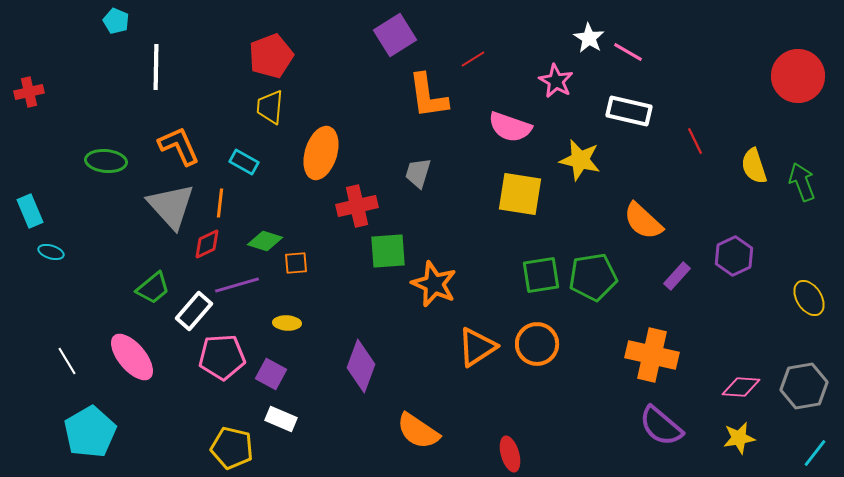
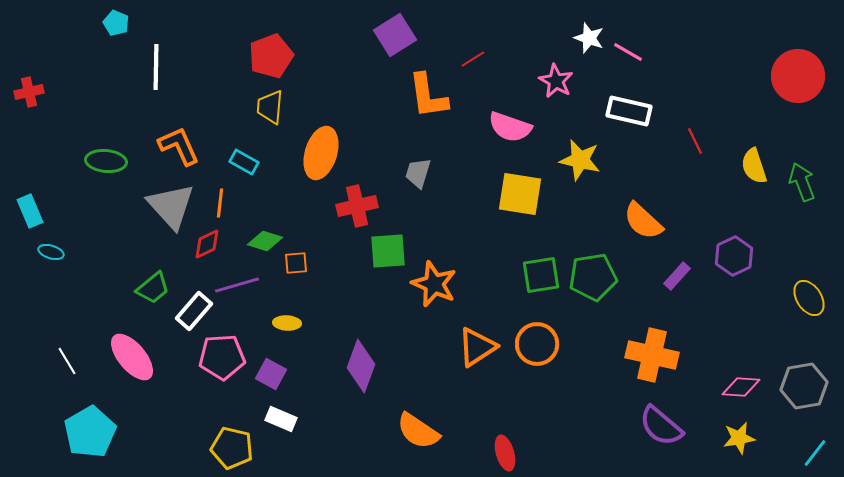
cyan pentagon at (116, 21): moved 2 px down
white star at (589, 38): rotated 12 degrees counterclockwise
red ellipse at (510, 454): moved 5 px left, 1 px up
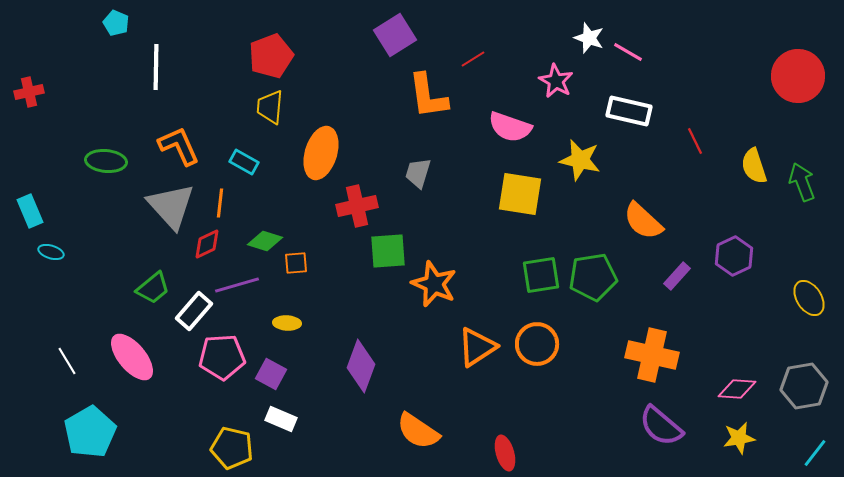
pink diamond at (741, 387): moved 4 px left, 2 px down
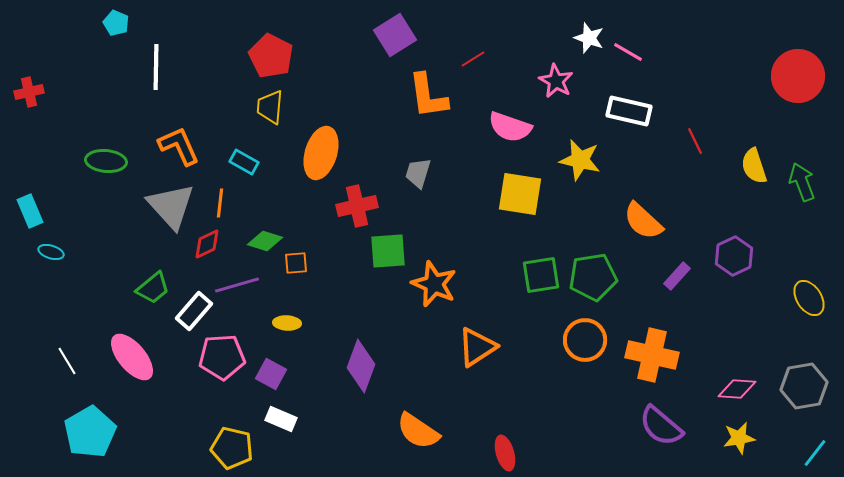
red pentagon at (271, 56): rotated 24 degrees counterclockwise
orange circle at (537, 344): moved 48 px right, 4 px up
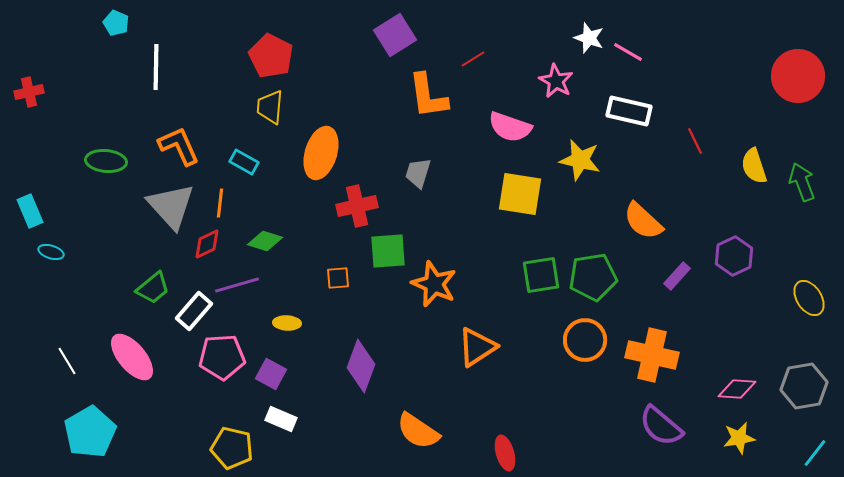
orange square at (296, 263): moved 42 px right, 15 px down
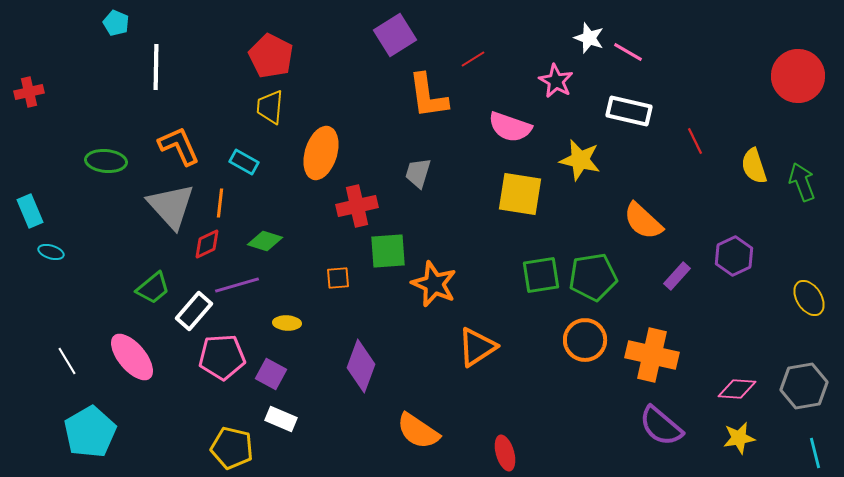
cyan line at (815, 453): rotated 52 degrees counterclockwise
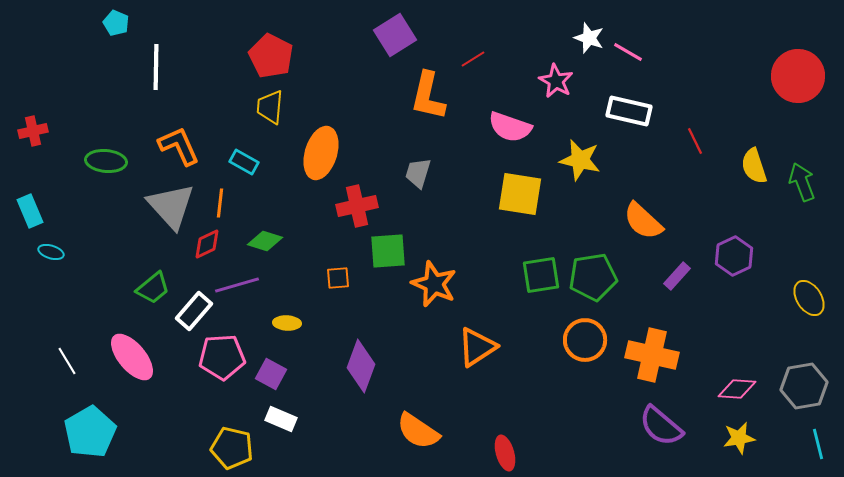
red cross at (29, 92): moved 4 px right, 39 px down
orange L-shape at (428, 96): rotated 21 degrees clockwise
cyan line at (815, 453): moved 3 px right, 9 px up
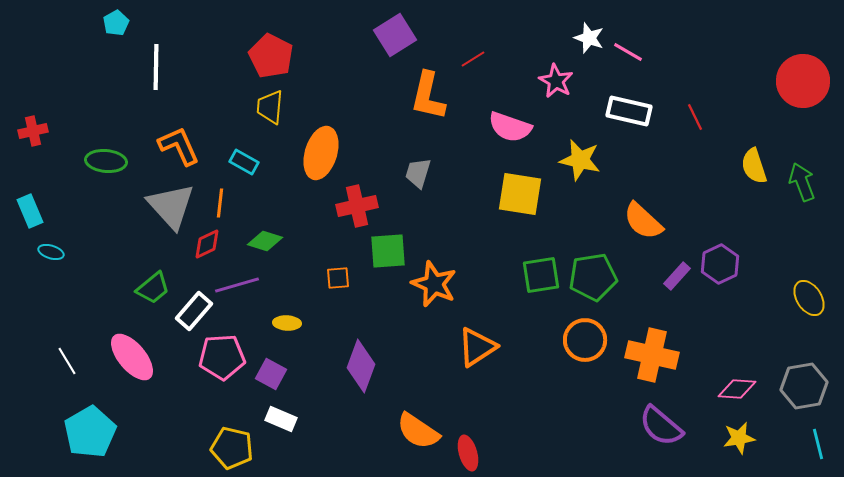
cyan pentagon at (116, 23): rotated 20 degrees clockwise
red circle at (798, 76): moved 5 px right, 5 px down
red line at (695, 141): moved 24 px up
purple hexagon at (734, 256): moved 14 px left, 8 px down
red ellipse at (505, 453): moved 37 px left
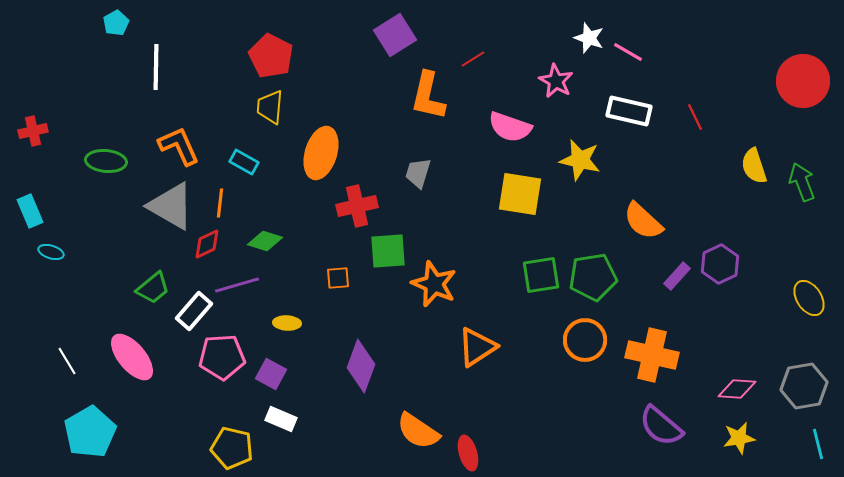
gray triangle at (171, 206): rotated 18 degrees counterclockwise
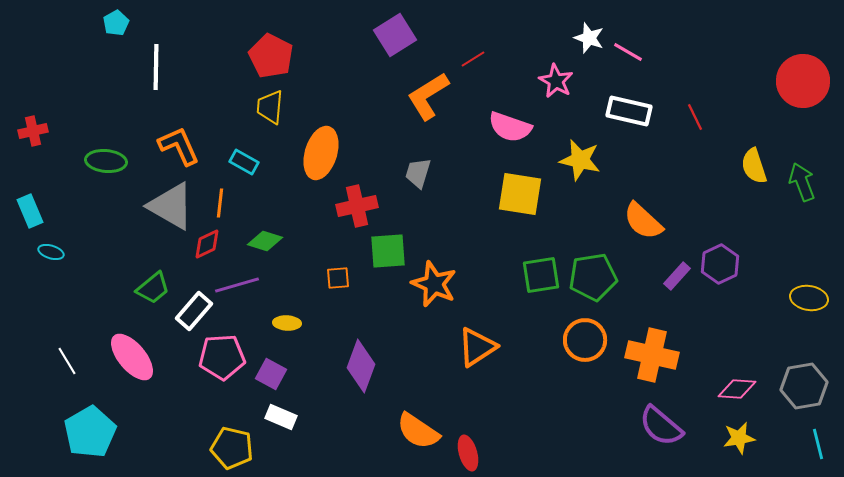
orange L-shape at (428, 96): rotated 45 degrees clockwise
yellow ellipse at (809, 298): rotated 48 degrees counterclockwise
white rectangle at (281, 419): moved 2 px up
